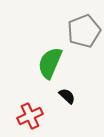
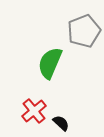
black semicircle: moved 6 px left, 27 px down
red cross: moved 4 px right, 5 px up; rotated 15 degrees counterclockwise
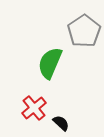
gray pentagon: rotated 12 degrees counterclockwise
red cross: moved 3 px up
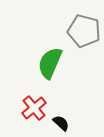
gray pentagon: rotated 24 degrees counterclockwise
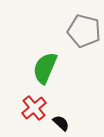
green semicircle: moved 5 px left, 5 px down
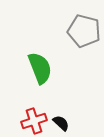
green semicircle: moved 5 px left; rotated 136 degrees clockwise
red cross: moved 13 px down; rotated 20 degrees clockwise
